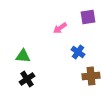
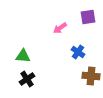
brown cross: rotated 12 degrees clockwise
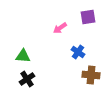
brown cross: moved 1 px up
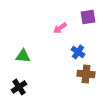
brown cross: moved 5 px left, 1 px up
black cross: moved 8 px left, 8 px down
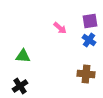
purple square: moved 2 px right, 4 px down
pink arrow: rotated 104 degrees counterclockwise
blue cross: moved 11 px right, 12 px up
black cross: moved 1 px right, 1 px up
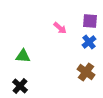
purple square: rotated 14 degrees clockwise
blue cross: moved 2 px down; rotated 16 degrees clockwise
brown cross: moved 2 px up; rotated 30 degrees clockwise
black cross: rotated 14 degrees counterclockwise
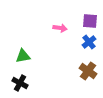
pink arrow: rotated 32 degrees counterclockwise
green triangle: rotated 14 degrees counterclockwise
brown cross: moved 2 px right, 1 px up
black cross: moved 3 px up; rotated 14 degrees counterclockwise
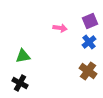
purple square: rotated 28 degrees counterclockwise
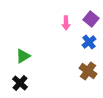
purple square: moved 1 px right, 2 px up; rotated 28 degrees counterclockwise
pink arrow: moved 6 px right, 5 px up; rotated 80 degrees clockwise
green triangle: rotated 21 degrees counterclockwise
black cross: rotated 14 degrees clockwise
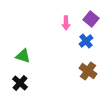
blue cross: moved 3 px left, 1 px up
green triangle: rotated 49 degrees clockwise
